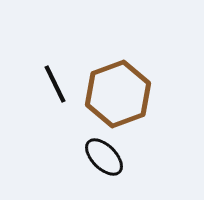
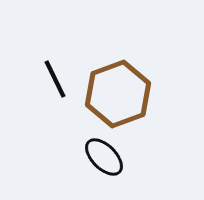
black line: moved 5 px up
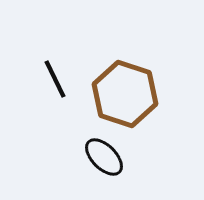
brown hexagon: moved 7 px right; rotated 22 degrees counterclockwise
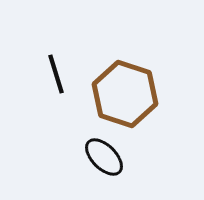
black line: moved 1 px right, 5 px up; rotated 9 degrees clockwise
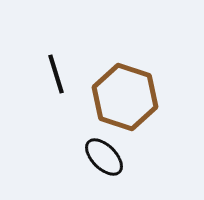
brown hexagon: moved 3 px down
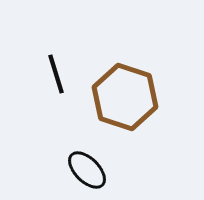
black ellipse: moved 17 px left, 13 px down
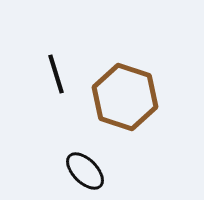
black ellipse: moved 2 px left, 1 px down
